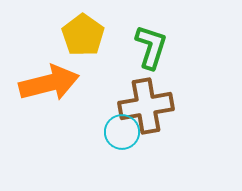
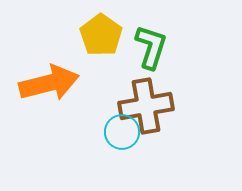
yellow pentagon: moved 18 px right
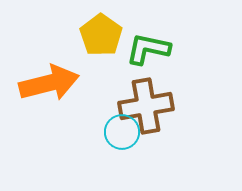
green L-shape: moved 3 px left, 2 px down; rotated 96 degrees counterclockwise
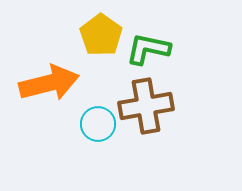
cyan circle: moved 24 px left, 8 px up
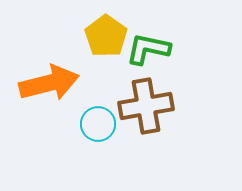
yellow pentagon: moved 5 px right, 1 px down
